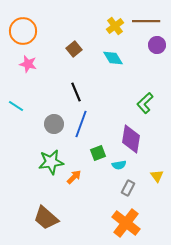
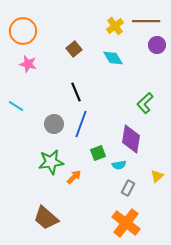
yellow triangle: rotated 24 degrees clockwise
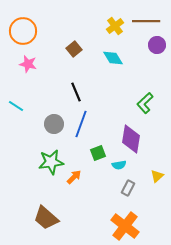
orange cross: moved 1 px left, 3 px down
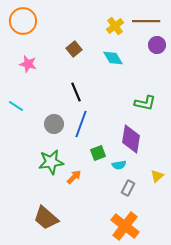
orange circle: moved 10 px up
green L-shape: rotated 125 degrees counterclockwise
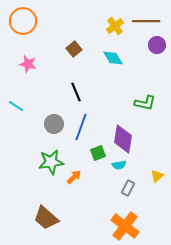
blue line: moved 3 px down
purple diamond: moved 8 px left
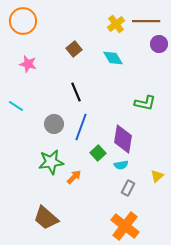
yellow cross: moved 1 px right, 2 px up
purple circle: moved 2 px right, 1 px up
green square: rotated 21 degrees counterclockwise
cyan semicircle: moved 2 px right
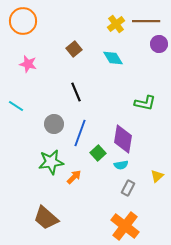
blue line: moved 1 px left, 6 px down
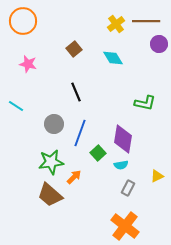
yellow triangle: rotated 16 degrees clockwise
brown trapezoid: moved 4 px right, 23 px up
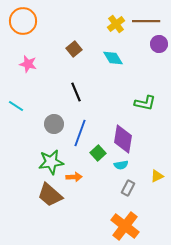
orange arrow: rotated 42 degrees clockwise
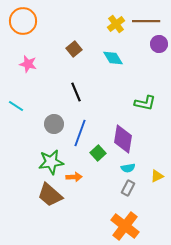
cyan semicircle: moved 7 px right, 3 px down
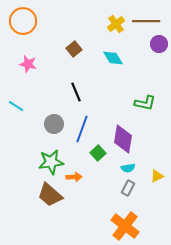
blue line: moved 2 px right, 4 px up
